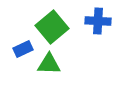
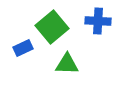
blue rectangle: moved 1 px up
green triangle: moved 18 px right
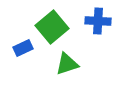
green triangle: rotated 20 degrees counterclockwise
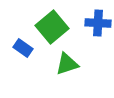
blue cross: moved 2 px down
blue rectangle: rotated 60 degrees clockwise
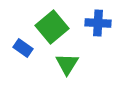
green triangle: rotated 40 degrees counterclockwise
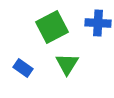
green square: rotated 12 degrees clockwise
blue rectangle: moved 20 px down
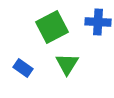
blue cross: moved 1 px up
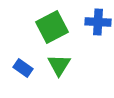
green triangle: moved 8 px left, 1 px down
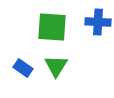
green square: rotated 32 degrees clockwise
green triangle: moved 3 px left, 1 px down
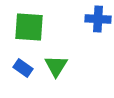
blue cross: moved 3 px up
green square: moved 23 px left
